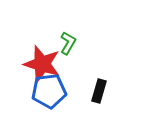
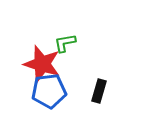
green L-shape: moved 3 px left; rotated 130 degrees counterclockwise
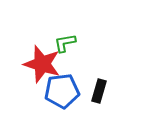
blue pentagon: moved 13 px right
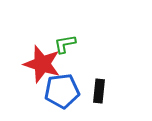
green L-shape: moved 1 px down
black rectangle: rotated 10 degrees counterclockwise
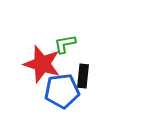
black rectangle: moved 16 px left, 15 px up
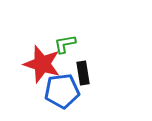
black rectangle: moved 3 px up; rotated 15 degrees counterclockwise
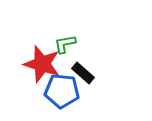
black rectangle: rotated 40 degrees counterclockwise
blue pentagon: rotated 12 degrees clockwise
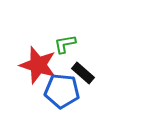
red star: moved 4 px left, 1 px down
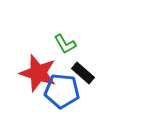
green L-shape: rotated 110 degrees counterclockwise
red star: moved 8 px down
